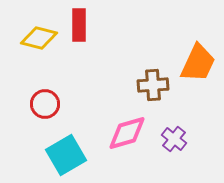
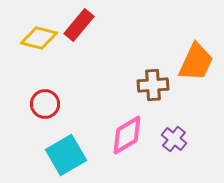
red rectangle: rotated 40 degrees clockwise
orange trapezoid: moved 2 px left, 1 px up
pink diamond: moved 2 px down; rotated 15 degrees counterclockwise
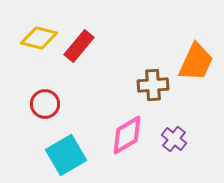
red rectangle: moved 21 px down
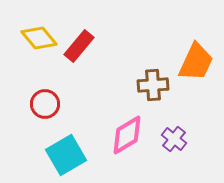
yellow diamond: rotated 36 degrees clockwise
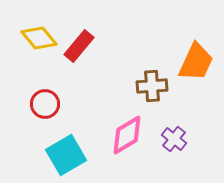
brown cross: moved 1 px left, 1 px down
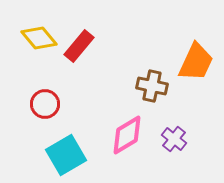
brown cross: rotated 16 degrees clockwise
